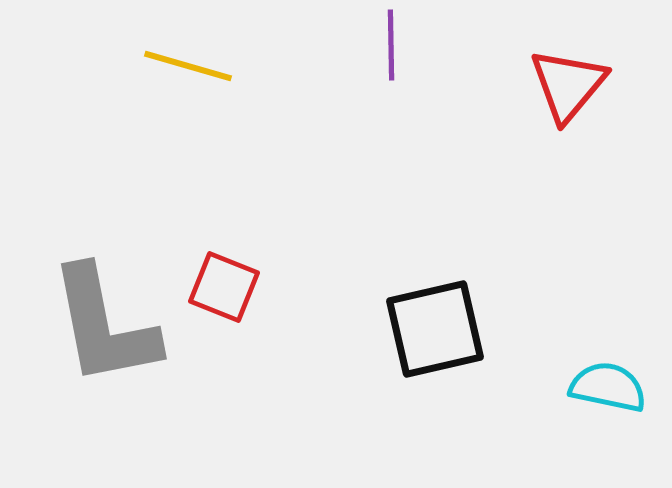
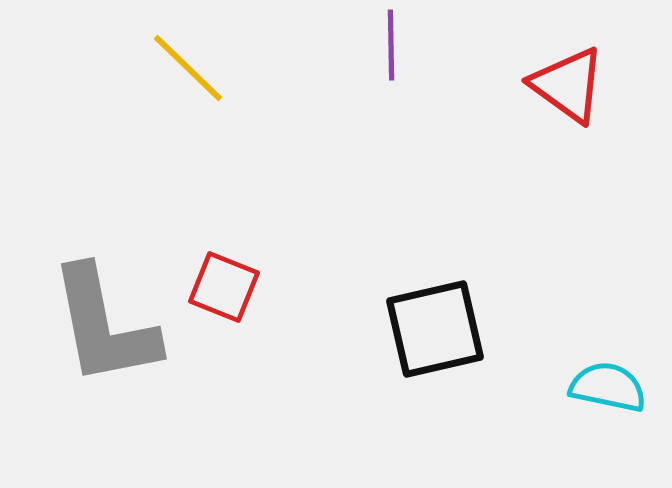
yellow line: moved 2 px down; rotated 28 degrees clockwise
red triangle: rotated 34 degrees counterclockwise
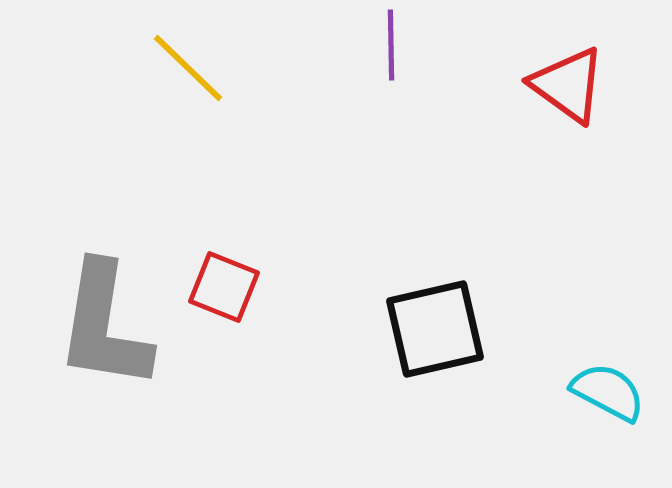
gray L-shape: rotated 20 degrees clockwise
cyan semicircle: moved 5 px down; rotated 16 degrees clockwise
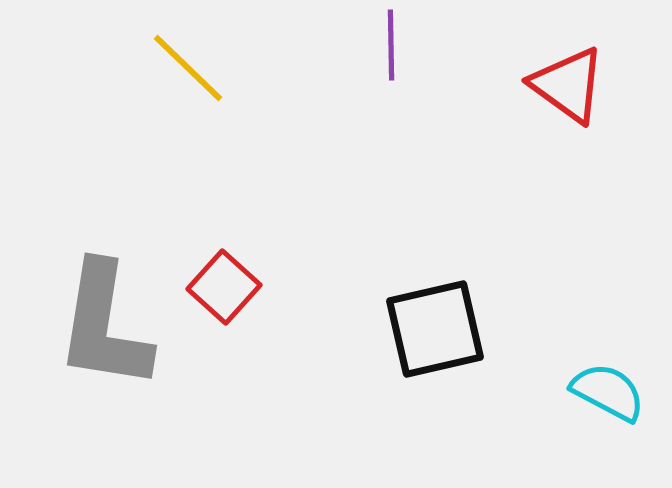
red square: rotated 20 degrees clockwise
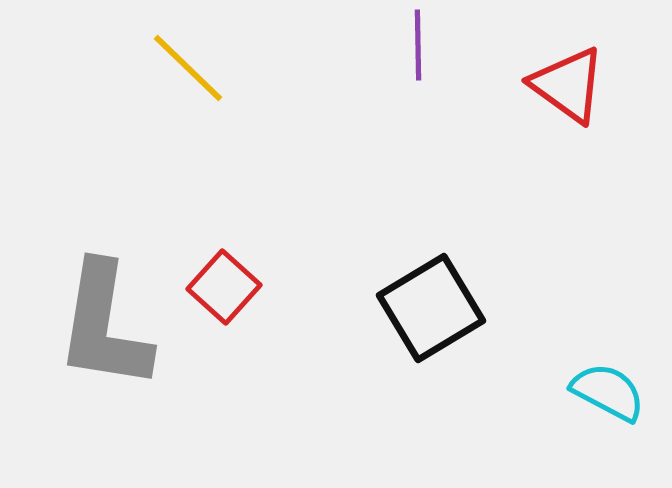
purple line: moved 27 px right
black square: moved 4 px left, 21 px up; rotated 18 degrees counterclockwise
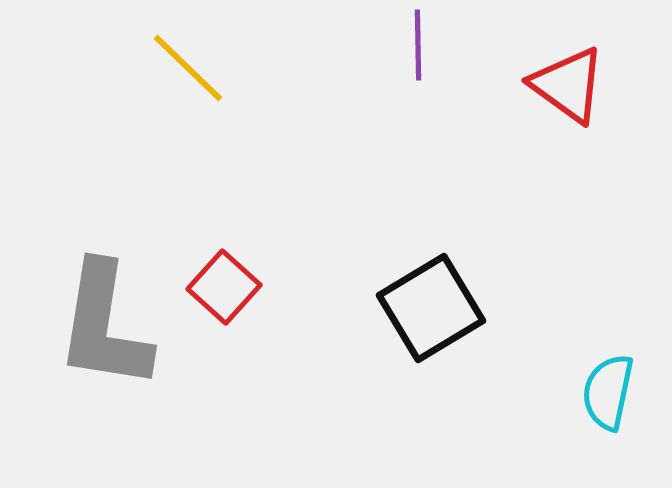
cyan semicircle: rotated 106 degrees counterclockwise
